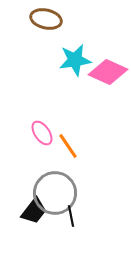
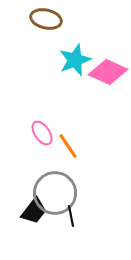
cyan star: rotated 12 degrees counterclockwise
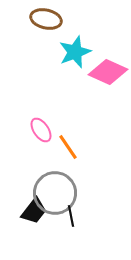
cyan star: moved 8 px up
pink ellipse: moved 1 px left, 3 px up
orange line: moved 1 px down
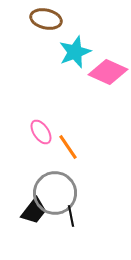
pink ellipse: moved 2 px down
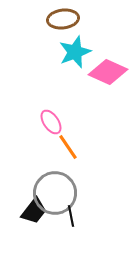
brown ellipse: moved 17 px right; rotated 20 degrees counterclockwise
pink ellipse: moved 10 px right, 10 px up
